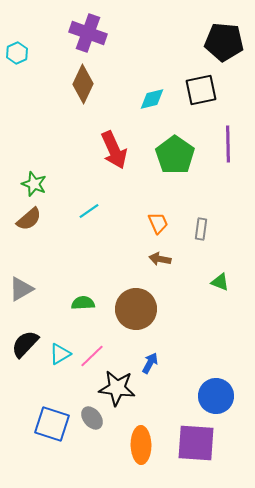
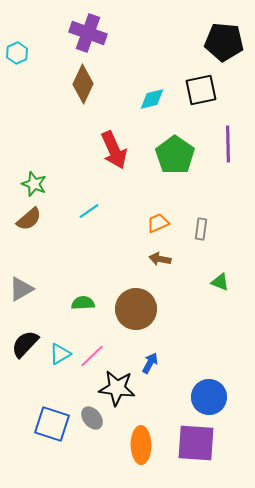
orange trapezoid: rotated 90 degrees counterclockwise
blue circle: moved 7 px left, 1 px down
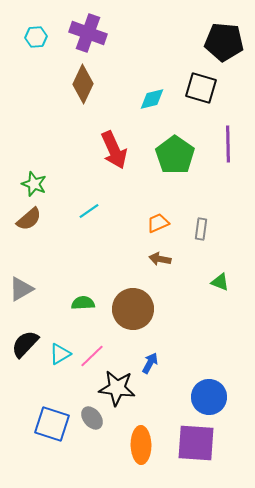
cyan hexagon: moved 19 px right, 16 px up; rotated 20 degrees clockwise
black square: moved 2 px up; rotated 28 degrees clockwise
brown circle: moved 3 px left
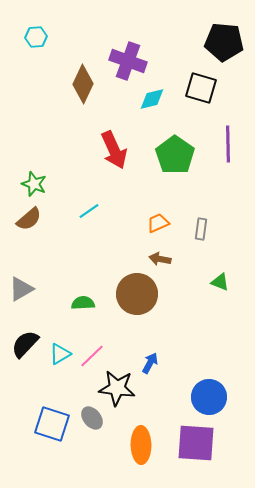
purple cross: moved 40 px right, 28 px down
brown circle: moved 4 px right, 15 px up
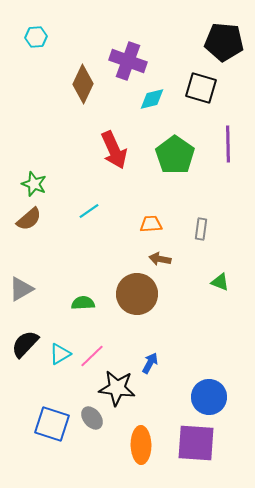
orange trapezoid: moved 7 px left, 1 px down; rotated 20 degrees clockwise
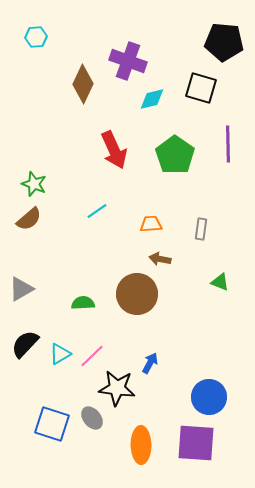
cyan line: moved 8 px right
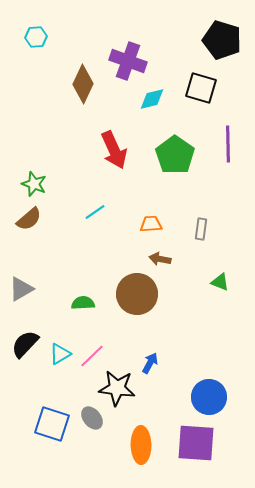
black pentagon: moved 2 px left, 2 px up; rotated 12 degrees clockwise
cyan line: moved 2 px left, 1 px down
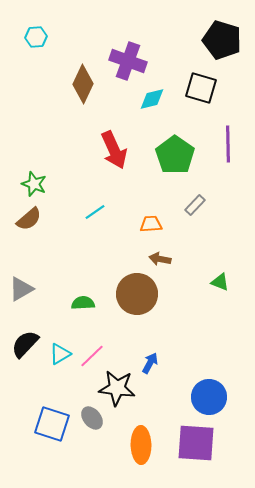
gray rectangle: moved 6 px left, 24 px up; rotated 35 degrees clockwise
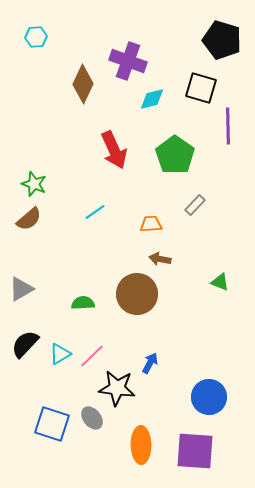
purple line: moved 18 px up
purple square: moved 1 px left, 8 px down
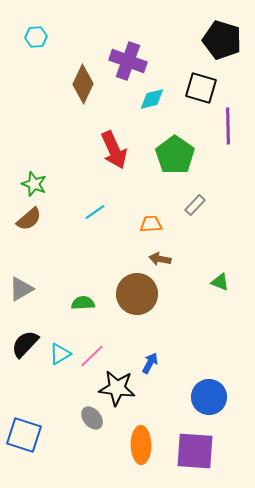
blue square: moved 28 px left, 11 px down
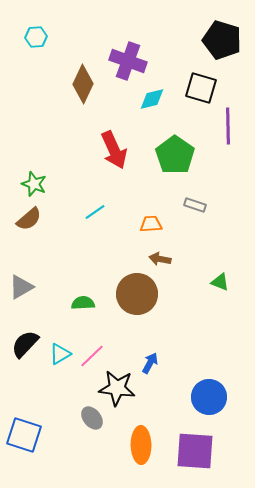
gray rectangle: rotated 65 degrees clockwise
gray triangle: moved 2 px up
